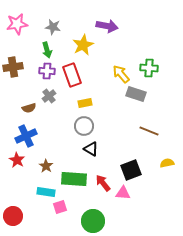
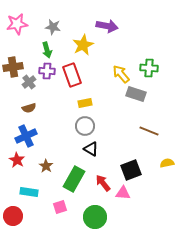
gray cross: moved 20 px left, 14 px up
gray circle: moved 1 px right
green rectangle: rotated 65 degrees counterclockwise
cyan rectangle: moved 17 px left
green circle: moved 2 px right, 4 px up
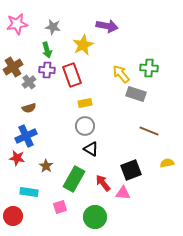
brown cross: rotated 24 degrees counterclockwise
purple cross: moved 1 px up
red star: moved 2 px up; rotated 21 degrees counterclockwise
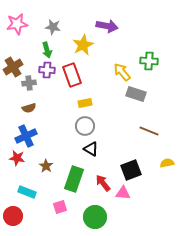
green cross: moved 7 px up
yellow arrow: moved 1 px right, 2 px up
gray cross: moved 1 px down; rotated 32 degrees clockwise
green rectangle: rotated 10 degrees counterclockwise
cyan rectangle: moved 2 px left; rotated 12 degrees clockwise
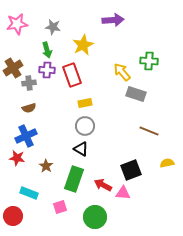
purple arrow: moved 6 px right, 6 px up; rotated 15 degrees counterclockwise
brown cross: moved 1 px down
black triangle: moved 10 px left
red arrow: moved 2 px down; rotated 24 degrees counterclockwise
cyan rectangle: moved 2 px right, 1 px down
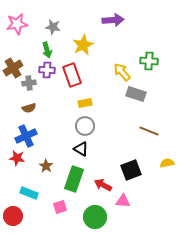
pink triangle: moved 8 px down
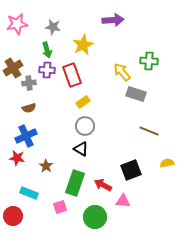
yellow rectangle: moved 2 px left, 1 px up; rotated 24 degrees counterclockwise
green rectangle: moved 1 px right, 4 px down
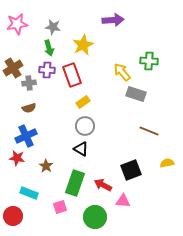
green arrow: moved 2 px right, 2 px up
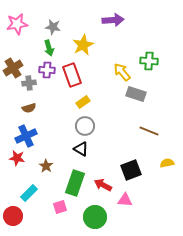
cyan rectangle: rotated 66 degrees counterclockwise
pink triangle: moved 2 px right, 1 px up
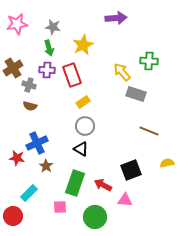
purple arrow: moved 3 px right, 2 px up
gray cross: moved 2 px down; rotated 24 degrees clockwise
brown semicircle: moved 1 px right, 2 px up; rotated 32 degrees clockwise
blue cross: moved 11 px right, 7 px down
pink square: rotated 16 degrees clockwise
